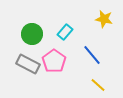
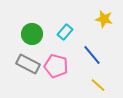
pink pentagon: moved 2 px right, 5 px down; rotated 20 degrees counterclockwise
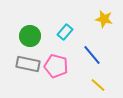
green circle: moved 2 px left, 2 px down
gray rectangle: rotated 15 degrees counterclockwise
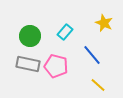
yellow star: moved 4 px down; rotated 12 degrees clockwise
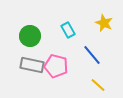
cyan rectangle: moved 3 px right, 2 px up; rotated 70 degrees counterclockwise
gray rectangle: moved 4 px right, 1 px down
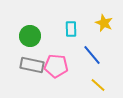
cyan rectangle: moved 3 px right, 1 px up; rotated 28 degrees clockwise
pink pentagon: rotated 10 degrees counterclockwise
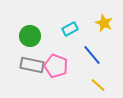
cyan rectangle: moved 1 px left; rotated 63 degrees clockwise
pink pentagon: rotated 15 degrees clockwise
